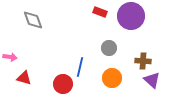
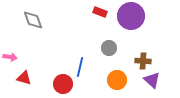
orange circle: moved 5 px right, 2 px down
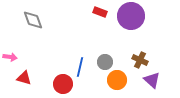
gray circle: moved 4 px left, 14 px down
brown cross: moved 3 px left, 1 px up; rotated 21 degrees clockwise
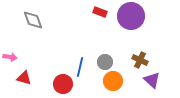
orange circle: moved 4 px left, 1 px down
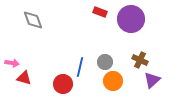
purple circle: moved 3 px down
pink arrow: moved 2 px right, 6 px down
purple triangle: rotated 36 degrees clockwise
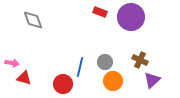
purple circle: moved 2 px up
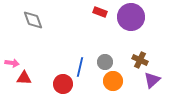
red triangle: rotated 14 degrees counterclockwise
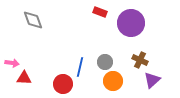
purple circle: moved 6 px down
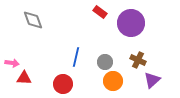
red rectangle: rotated 16 degrees clockwise
brown cross: moved 2 px left
blue line: moved 4 px left, 10 px up
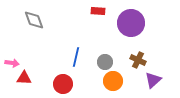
red rectangle: moved 2 px left, 1 px up; rotated 32 degrees counterclockwise
gray diamond: moved 1 px right
purple triangle: moved 1 px right
